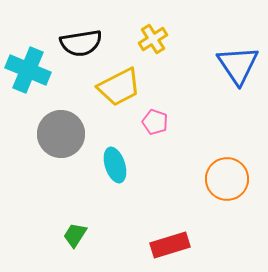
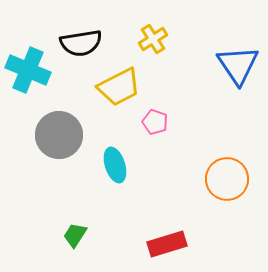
gray circle: moved 2 px left, 1 px down
red rectangle: moved 3 px left, 1 px up
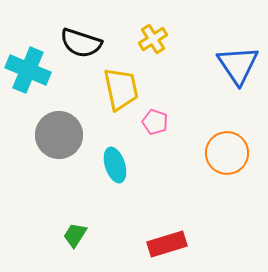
black semicircle: rotated 27 degrees clockwise
yellow trapezoid: moved 2 px right, 2 px down; rotated 75 degrees counterclockwise
orange circle: moved 26 px up
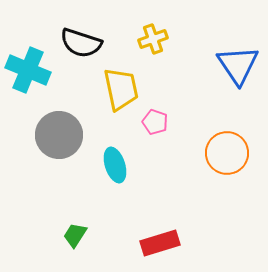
yellow cross: rotated 12 degrees clockwise
red rectangle: moved 7 px left, 1 px up
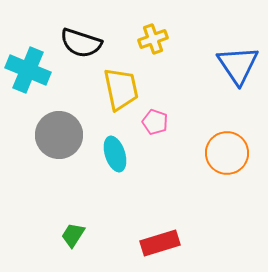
cyan ellipse: moved 11 px up
green trapezoid: moved 2 px left
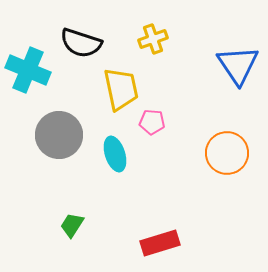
pink pentagon: moved 3 px left; rotated 15 degrees counterclockwise
green trapezoid: moved 1 px left, 10 px up
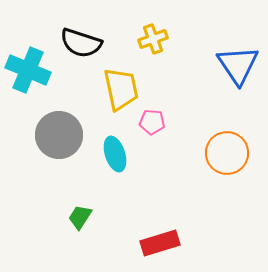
green trapezoid: moved 8 px right, 8 px up
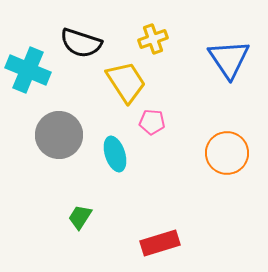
blue triangle: moved 9 px left, 6 px up
yellow trapezoid: moved 5 px right, 7 px up; rotated 21 degrees counterclockwise
